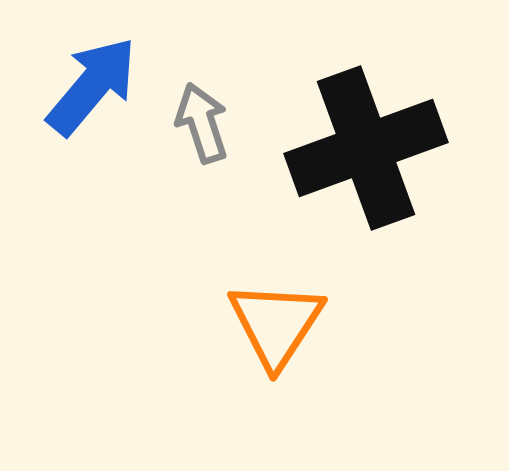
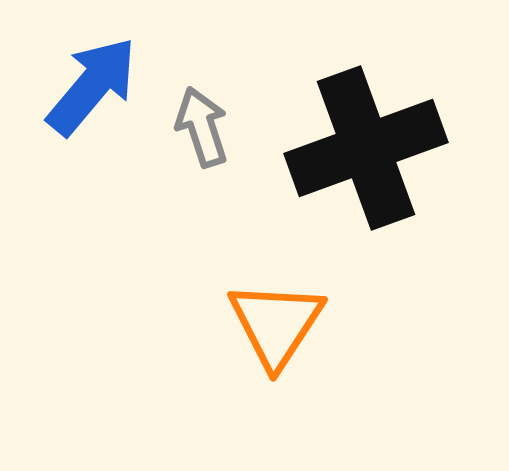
gray arrow: moved 4 px down
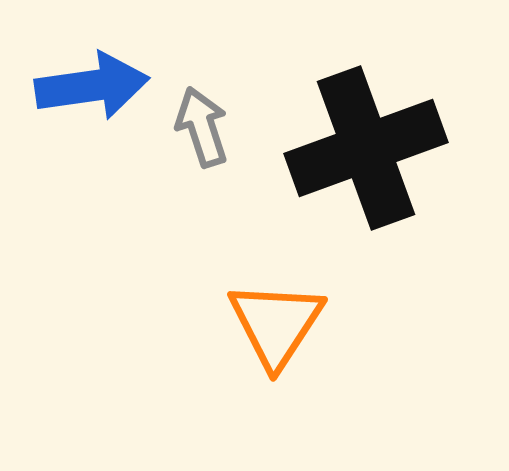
blue arrow: rotated 42 degrees clockwise
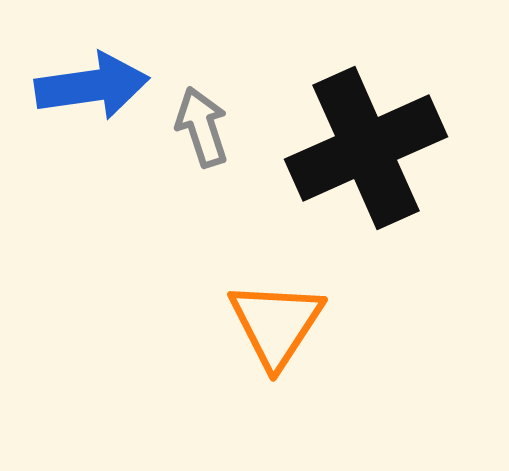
black cross: rotated 4 degrees counterclockwise
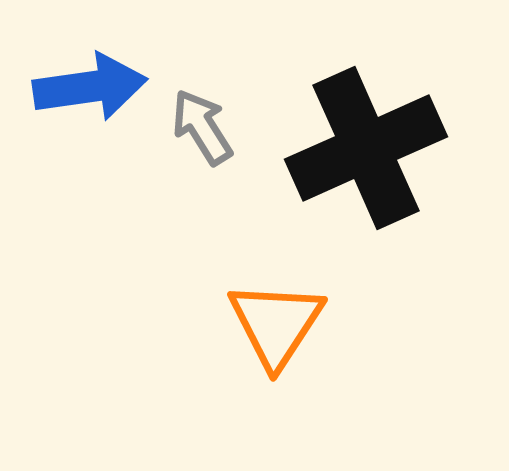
blue arrow: moved 2 px left, 1 px down
gray arrow: rotated 14 degrees counterclockwise
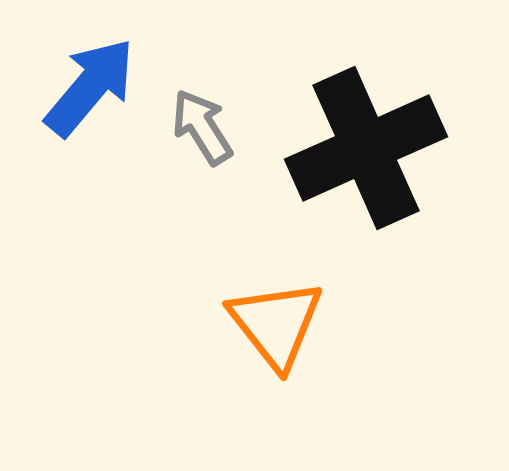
blue arrow: rotated 42 degrees counterclockwise
orange triangle: rotated 11 degrees counterclockwise
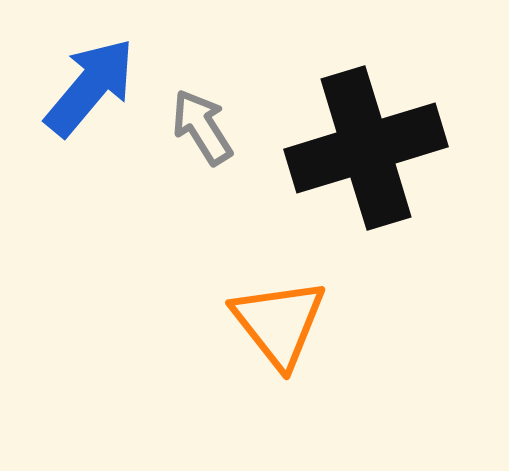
black cross: rotated 7 degrees clockwise
orange triangle: moved 3 px right, 1 px up
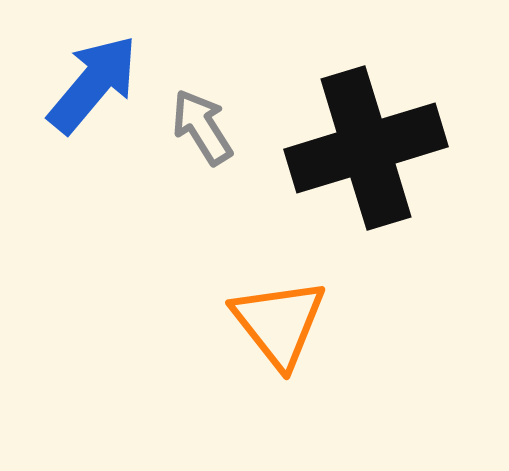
blue arrow: moved 3 px right, 3 px up
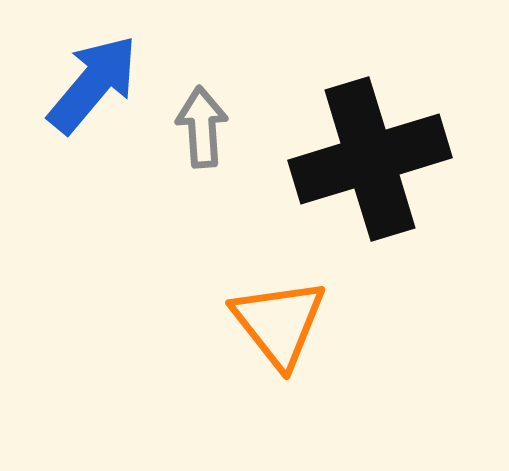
gray arrow: rotated 28 degrees clockwise
black cross: moved 4 px right, 11 px down
